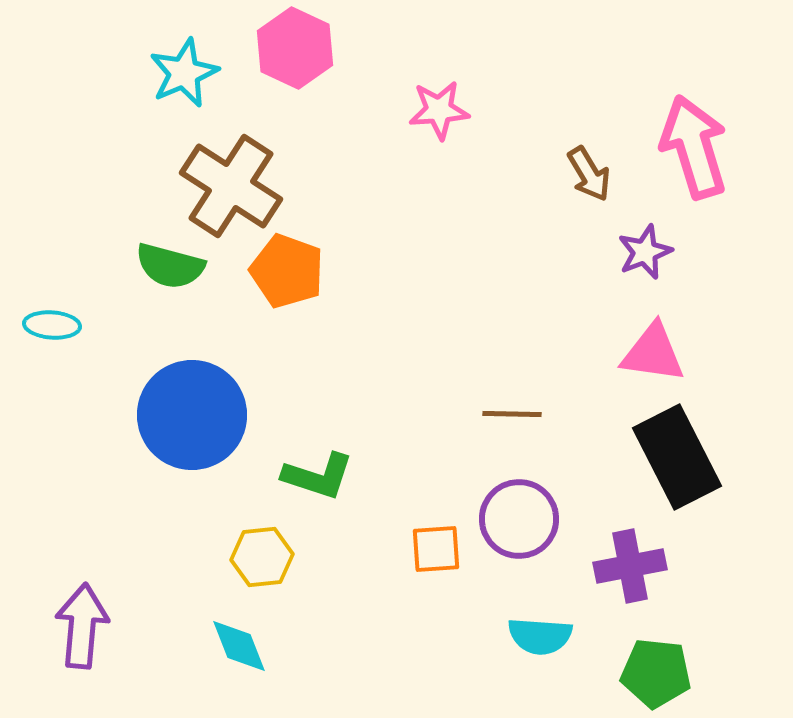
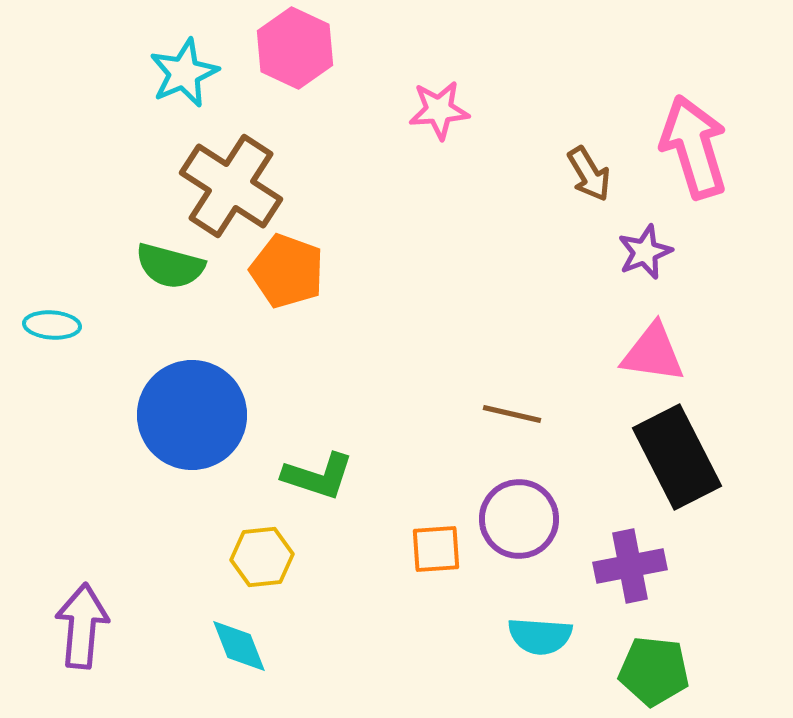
brown line: rotated 12 degrees clockwise
green pentagon: moved 2 px left, 2 px up
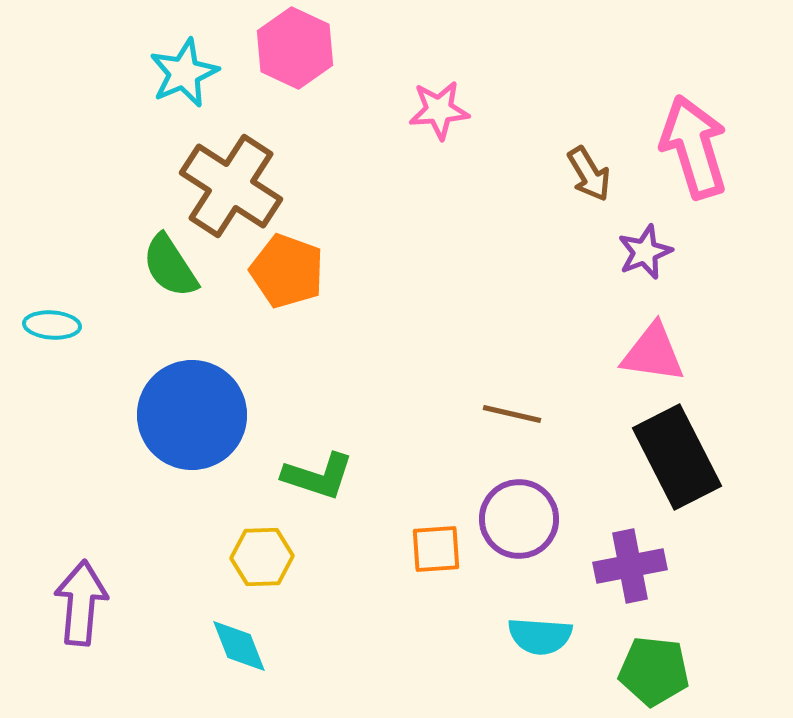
green semicircle: rotated 42 degrees clockwise
yellow hexagon: rotated 4 degrees clockwise
purple arrow: moved 1 px left, 23 px up
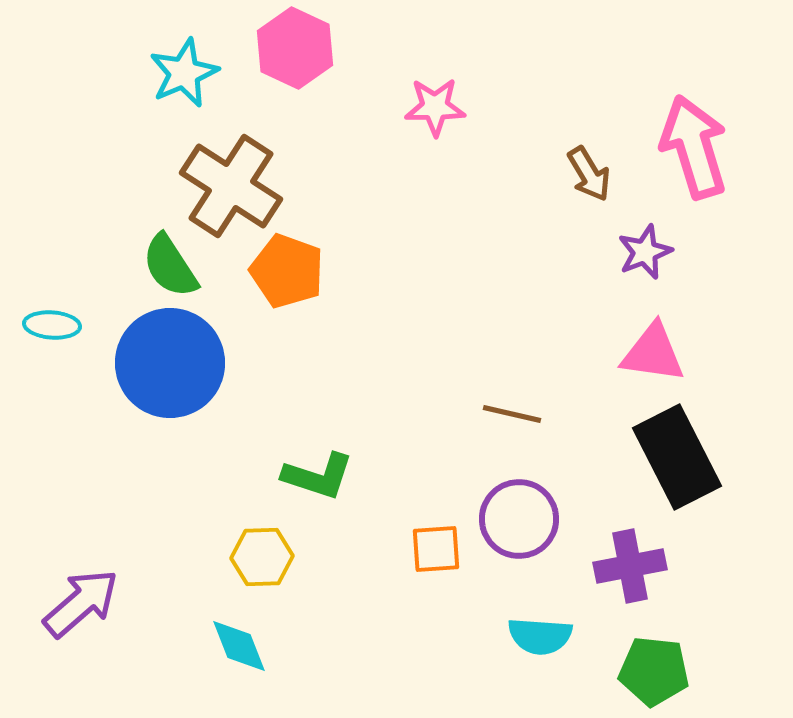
pink star: moved 4 px left, 3 px up; rotated 4 degrees clockwise
blue circle: moved 22 px left, 52 px up
purple arrow: rotated 44 degrees clockwise
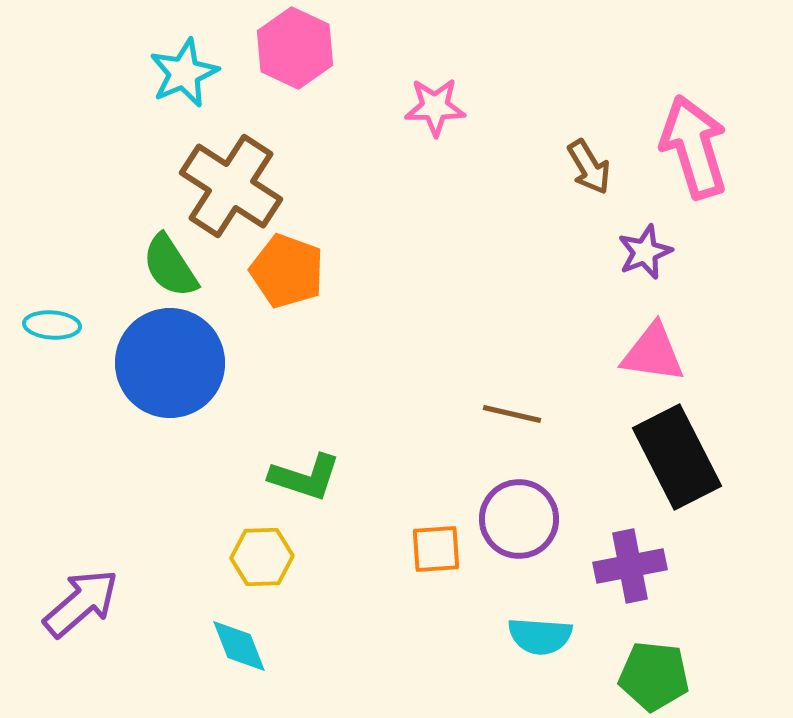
brown arrow: moved 7 px up
green L-shape: moved 13 px left, 1 px down
green pentagon: moved 5 px down
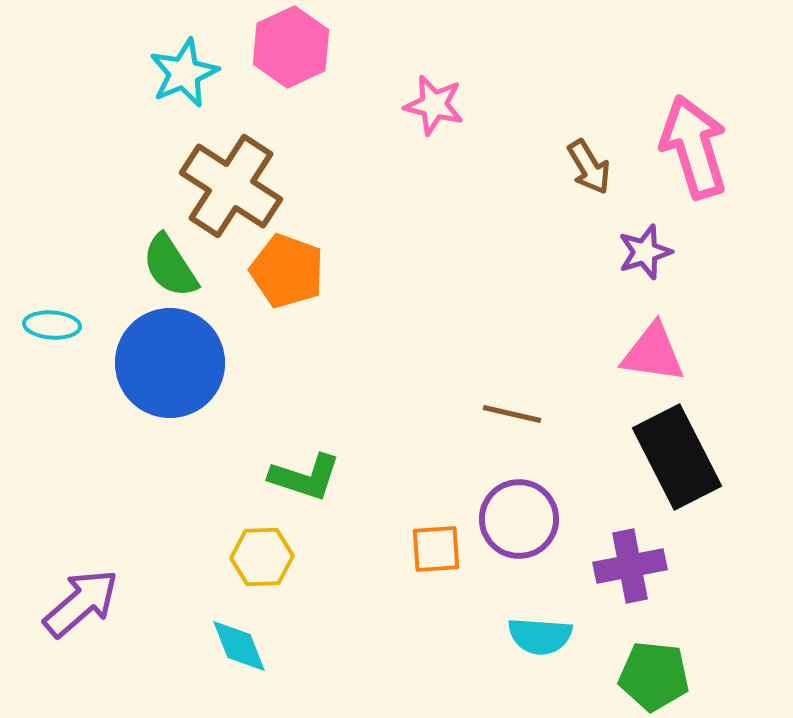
pink hexagon: moved 4 px left, 1 px up; rotated 10 degrees clockwise
pink star: moved 1 px left, 2 px up; rotated 14 degrees clockwise
purple star: rotated 4 degrees clockwise
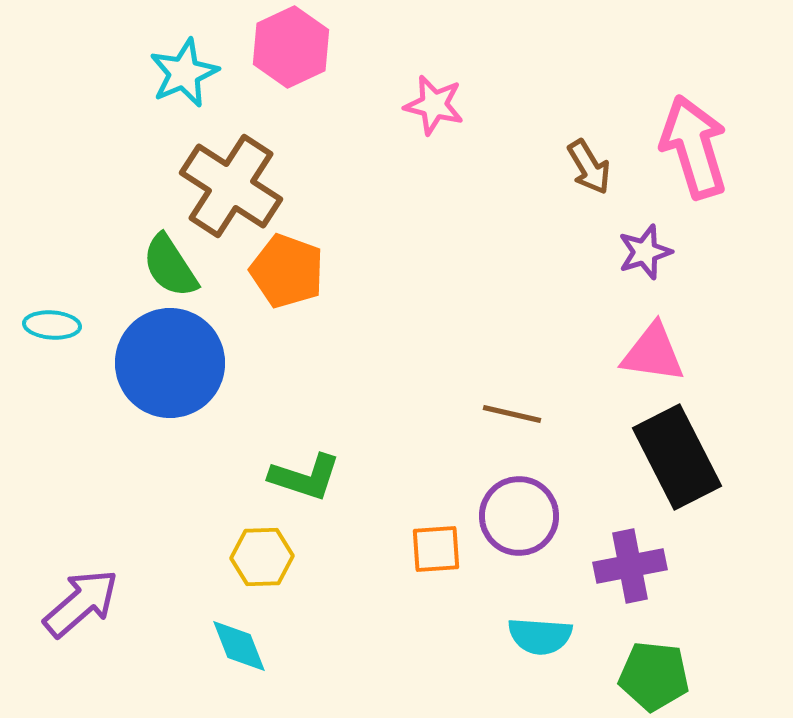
purple circle: moved 3 px up
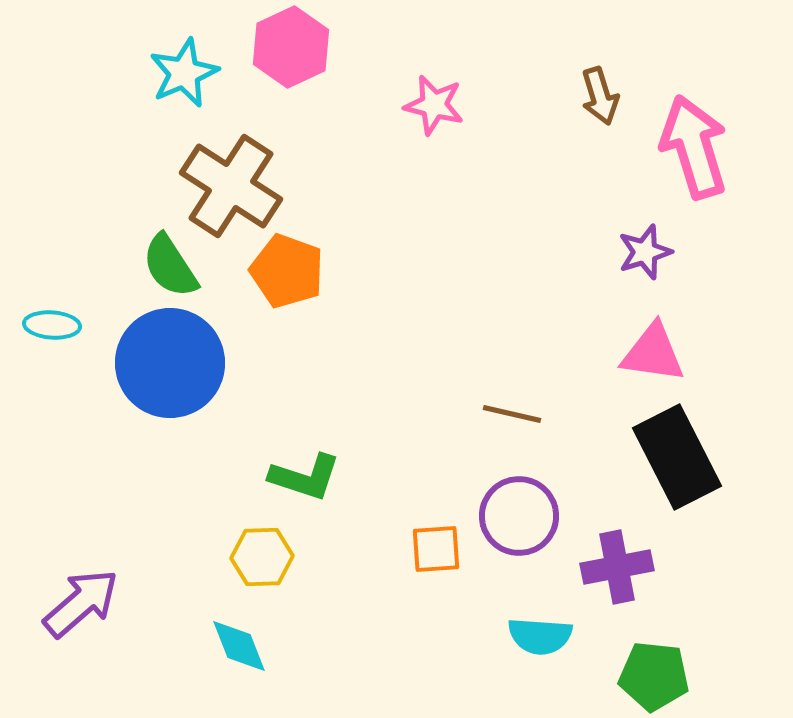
brown arrow: moved 11 px right, 71 px up; rotated 14 degrees clockwise
purple cross: moved 13 px left, 1 px down
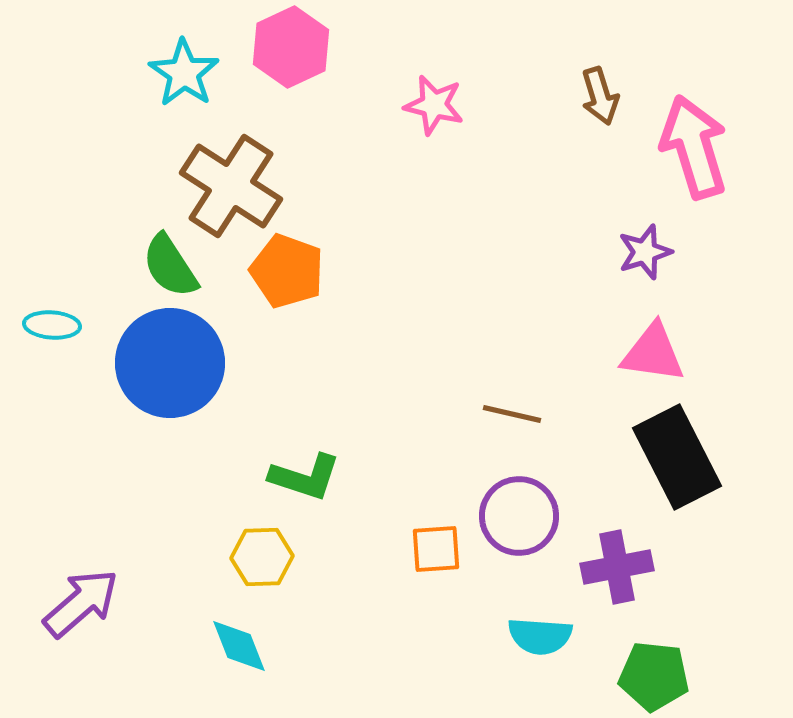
cyan star: rotated 14 degrees counterclockwise
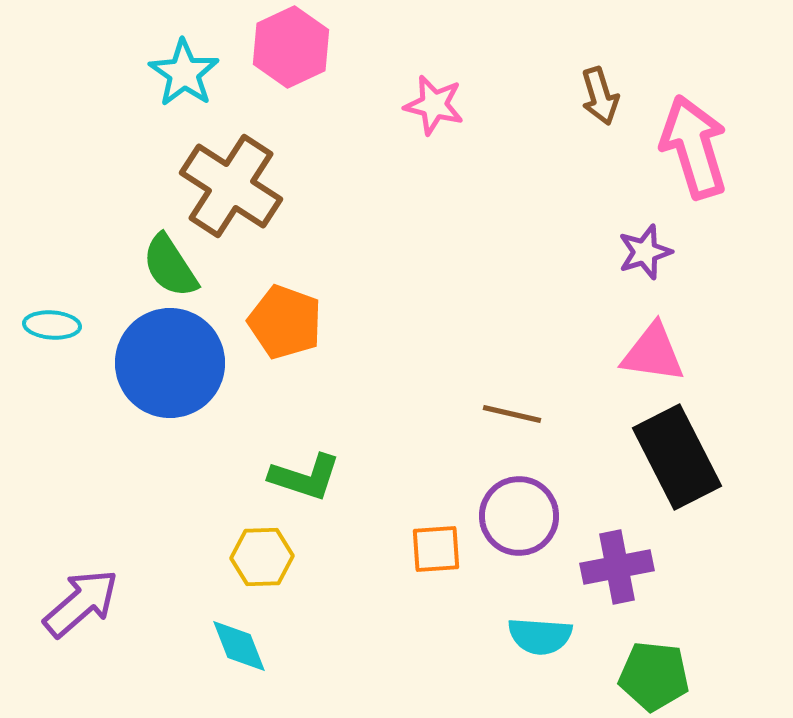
orange pentagon: moved 2 px left, 51 px down
